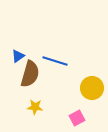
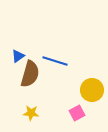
yellow circle: moved 2 px down
yellow star: moved 4 px left, 6 px down
pink square: moved 5 px up
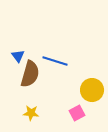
blue triangle: rotated 32 degrees counterclockwise
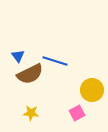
brown semicircle: rotated 48 degrees clockwise
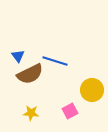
pink square: moved 7 px left, 2 px up
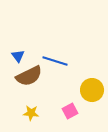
brown semicircle: moved 1 px left, 2 px down
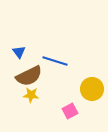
blue triangle: moved 1 px right, 4 px up
yellow circle: moved 1 px up
yellow star: moved 18 px up
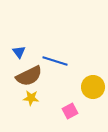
yellow circle: moved 1 px right, 2 px up
yellow star: moved 3 px down
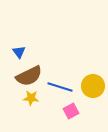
blue line: moved 5 px right, 26 px down
yellow circle: moved 1 px up
pink square: moved 1 px right
